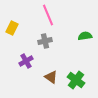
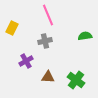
brown triangle: moved 3 px left; rotated 32 degrees counterclockwise
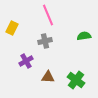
green semicircle: moved 1 px left
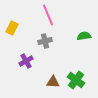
brown triangle: moved 5 px right, 5 px down
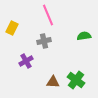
gray cross: moved 1 px left
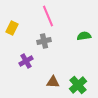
pink line: moved 1 px down
green cross: moved 2 px right, 5 px down; rotated 12 degrees clockwise
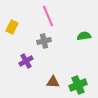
yellow rectangle: moved 1 px up
green cross: rotated 18 degrees clockwise
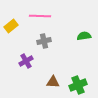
pink line: moved 8 px left; rotated 65 degrees counterclockwise
yellow rectangle: moved 1 px left, 1 px up; rotated 24 degrees clockwise
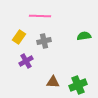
yellow rectangle: moved 8 px right, 11 px down; rotated 16 degrees counterclockwise
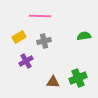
yellow rectangle: rotated 24 degrees clockwise
green cross: moved 7 px up
